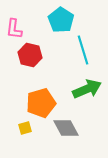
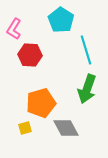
pink L-shape: rotated 25 degrees clockwise
cyan line: moved 3 px right
red hexagon: rotated 10 degrees counterclockwise
green arrow: rotated 132 degrees clockwise
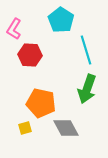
orange pentagon: rotated 28 degrees clockwise
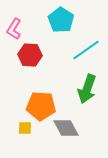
cyan line: rotated 72 degrees clockwise
orange pentagon: moved 3 px down; rotated 8 degrees counterclockwise
yellow square: rotated 16 degrees clockwise
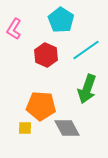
red hexagon: moved 16 px right; rotated 20 degrees clockwise
gray diamond: moved 1 px right
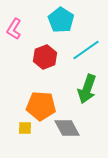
red hexagon: moved 1 px left, 2 px down; rotated 15 degrees clockwise
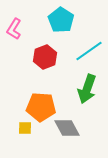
cyan line: moved 3 px right, 1 px down
orange pentagon: moved 1 px down
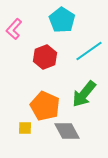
cyan pentagon: moved 1 px right
pink L-shape: rotated 10 degrees clockwise
green arrow: moved 3 px left, 5 px down; rotated 20 degrees clockwise
orange pentagon: moved 4 px right, 1 px up; rotated 20 degrees clockwise
gray diamond: moved 3 px down
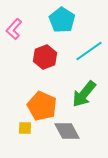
orange pentagon: moved 3 px left
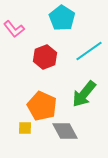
cyan pentagon: moved 2 px up
pink L-shape: rotated 80 degrees counterclockwise
gray diamond: moved 2 px left
